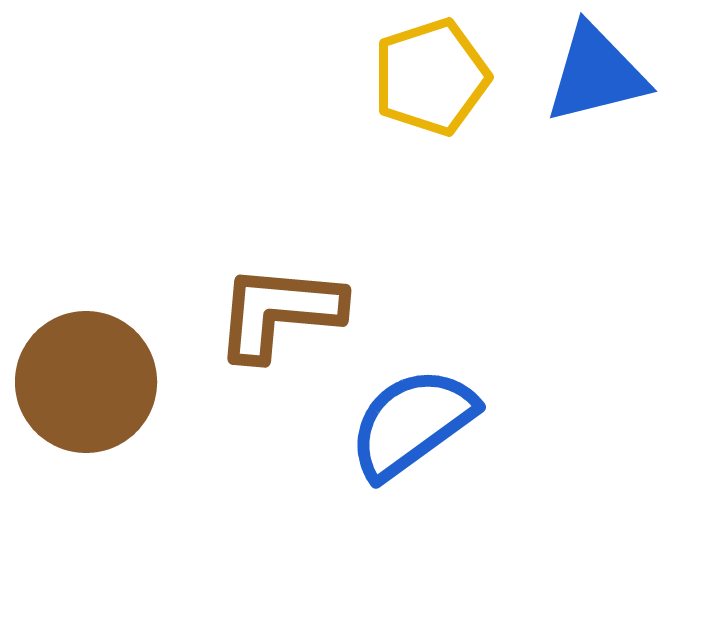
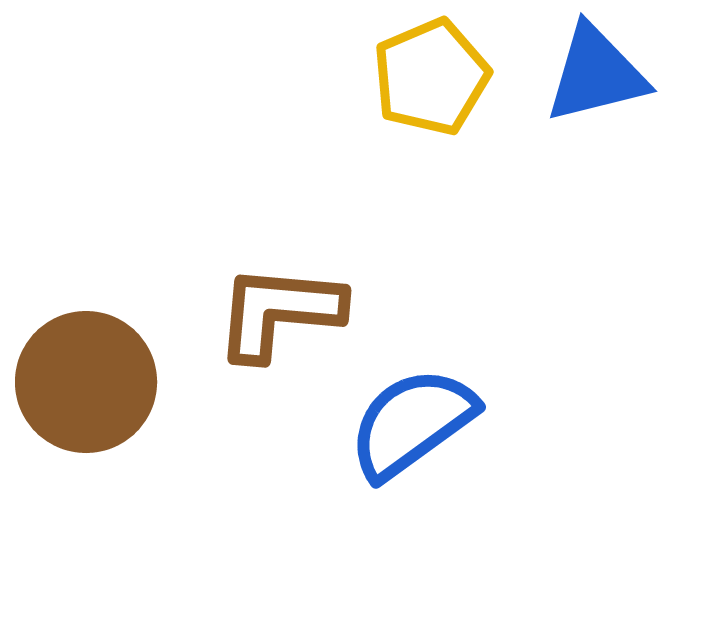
yellow pentagon: rotated 5 degrees counterclockwise
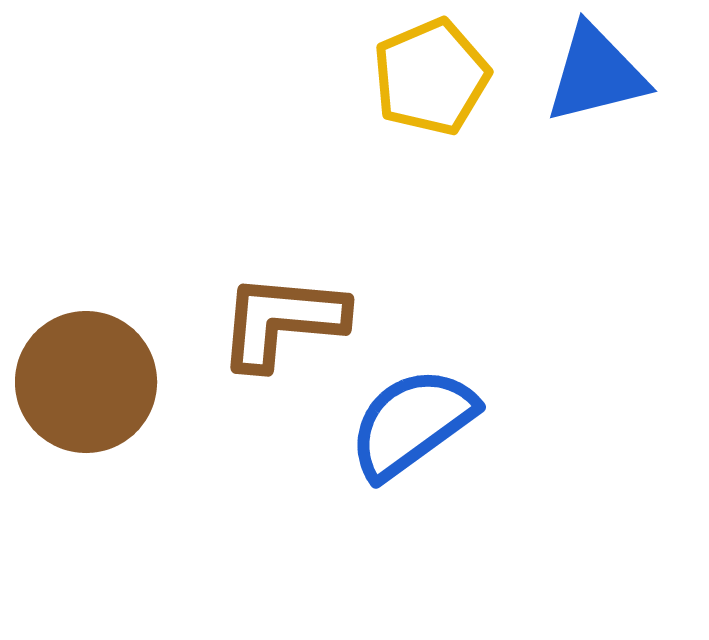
brown L-shape: moved 3 px right, 9 px down
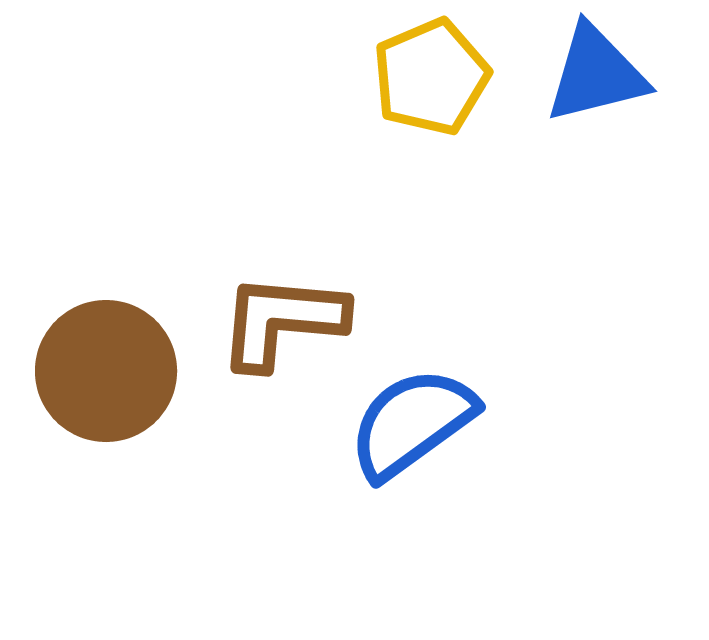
brown circle: moved 20 px right, 11 px up
